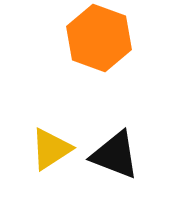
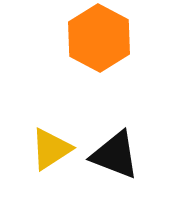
orange hexagon: rotated 8 degrees clockwise
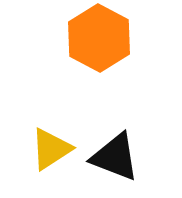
black triangle: moved 2 px down
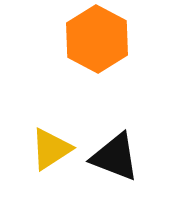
orange hexagon: moved 2 px left, 1 px down
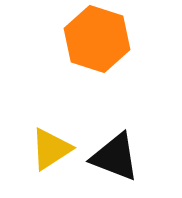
orange hexagon: rotated 10 degrees counterclockwise
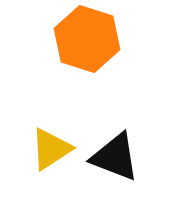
orange hexagon: moved 10 px left
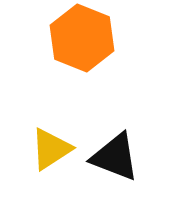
orange hexagon: moved 5 px left, 1 px up; rotated 4 degrees clockwise
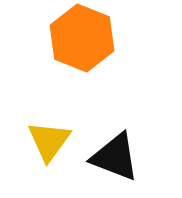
yellow triangle: moved 2 px left, 8 px up; rotated 21 degrees counterclockwise
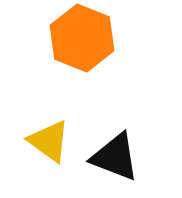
yellow triangle: rotated 30 degrees counterclockwise
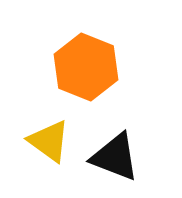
orange hexagon: moved 4 px right, 29 px down
